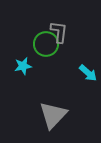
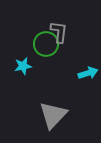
cyan arrow: rotated 60 degrees counterclockwise
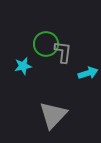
gray L-shape: moved 4 px right, 20 px down
